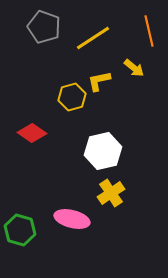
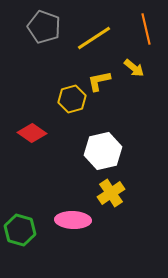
orange line: moved 3 px left, 2 px up
yellow line: moved 1 px right
yellow hexagon: moved 2 px down
pink ellipse: moved 1 px right, 1 px down; rotated 12 degrees counterclockwise
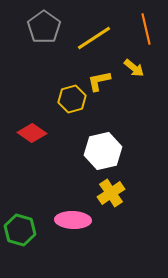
gray pentagon: rotated 16 degrees clockwise
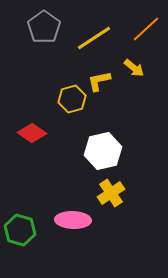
orange line: rotated 60 degrees clockwise
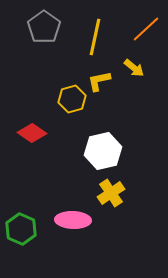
yellow line: moved 1 px right, 1 px up; rotated 45 degrees counterclockwise
green hexagon: moved 1 px right, 1 px up; rotated 8 degrees clockwise
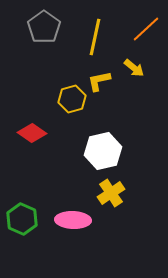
green hexagon: moved 1 px right, 10 px up
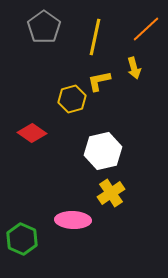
yellow arrow: rotated 35 degrees clockwise
green hexagon: moved 20 px down
